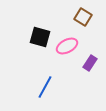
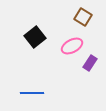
black square: moved 5 px left; rotated 35 degrees clockwise
pink ellipse: moved 5 px right
blue line: moved 13 px left, 6 px down; rotated 60 degrees clockwise
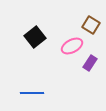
brown square: moved 8 px right, 8 px down
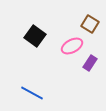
brown square: moved 1 px left, 1 px up
black square: moved 1 px up; rotated 15 degrees counterclockwise
blue line: rotated 30 degrees clockwise
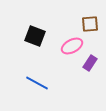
brown square: rotated 36 degrees counterclockwise
black square: rotated 15 degrees counterclockwise
blue line: moved 5 px right, 10 px up
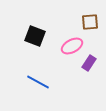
brown square: moved 2 px up
purple rectangle: moved 1 px left
blue line: moved 1 px right, 1 px up
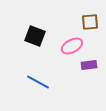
purple rectangle: moved 2 px down; rotated 49 degrees clockwise
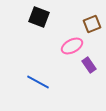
brown square: moved 2 px right, 2 px down; rotated 18 degrees counterclockwise
black square: moved 4 px right, 19 px up
purple rectangle: rotated 63 degrees clockwise
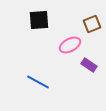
black square: moved 3 px down; rotated 25 degrees counterclockwise
pink ellipse: moved 2 px left, 1 px up
purple rectangle: rotated 21 degrees counterclockwise
